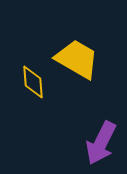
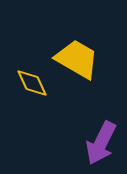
yellow diamond: moved 1 px left, 1 px down; rotated 20 degrees counterclockwise
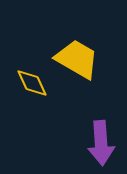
purple arrow: rotated 30 degrees counterclockwise
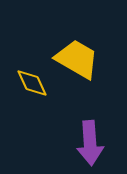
purple arrow: moved 11 px left
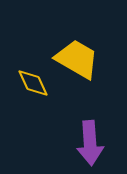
yellow diamond: moved 1 px right
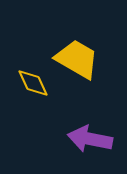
purple arrow: moved 4 px up; rotated 105 degrees clockwise
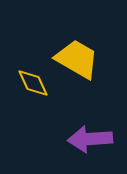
purple arrow: rotated 15 degrees counterclockwise
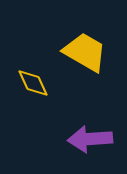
yellow trapezoid: moved 8 px right, 7 px up
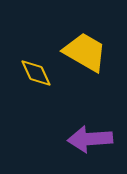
yellow diamond: moved 3 px right, 10 px up
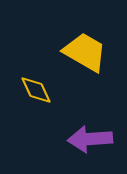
yellow diamond: moved 17 px down
